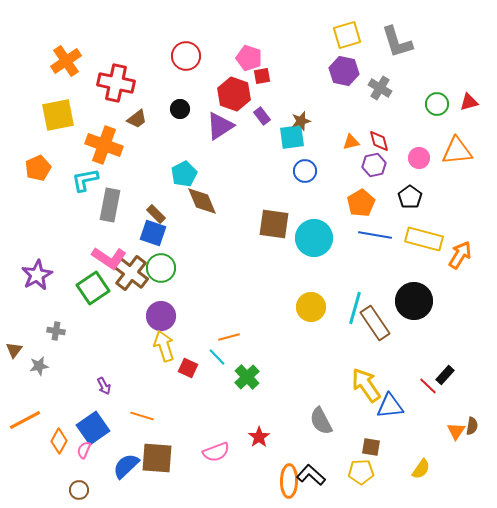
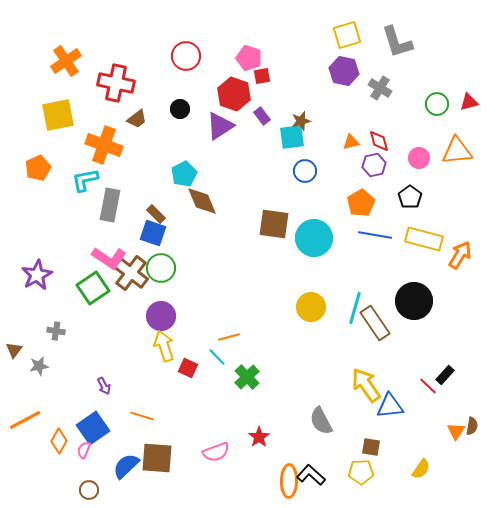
brown circle at (79, 490): moved 10 px right
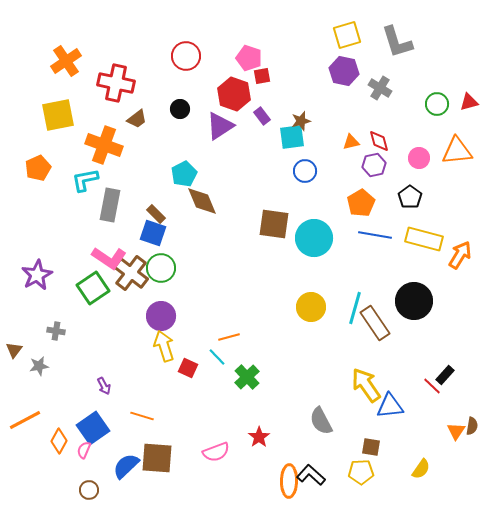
red line at (428, 386): moved 4 px right
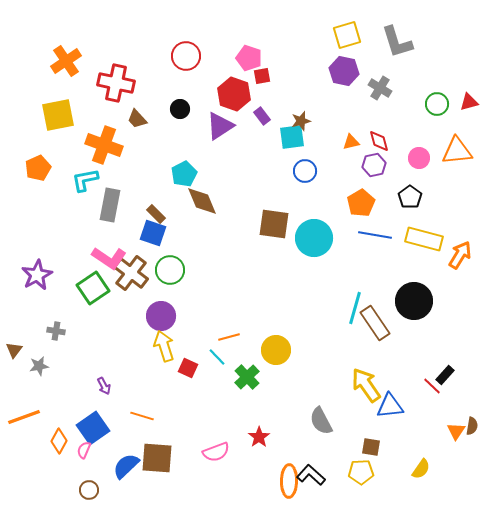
brown trapezoid at (137, 119): rotated 85 degrees clockwise
green circle at (161, 268): moved 9 px right, 2 px down
yellow circle at (311, 307): moved 35 px left, 43 px down
orange line at (25, 420): moved 1 px left, 3 px up; rotated 8 degrees clockwise
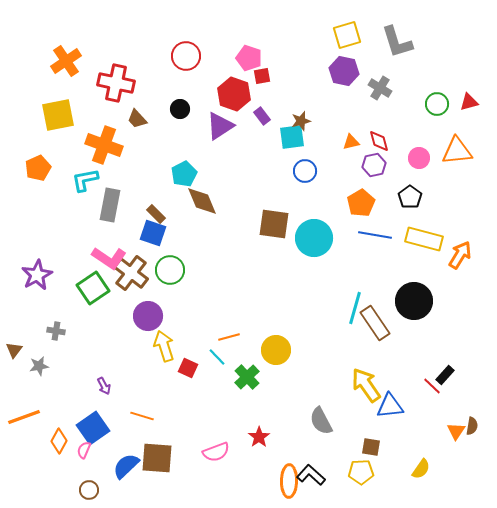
purple circle at (161, 316): moved 13 px left
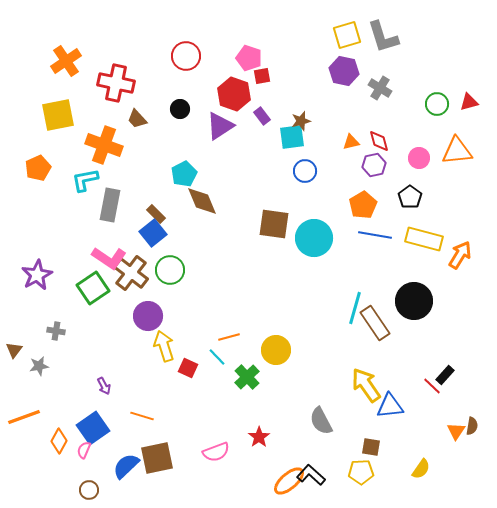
gray L-shape at (397, 42): moved 14 px left, 5 px up
orange pentagon at (361, 203): moved 2 px right, 2 px down
blue square at (153, 233): rotated 32 degrees clockwise
brown square at (157, 458): rotated 16 degrees counterclockwise
orange ellipse at (289, 481): rotated 48 degrees clockwise
